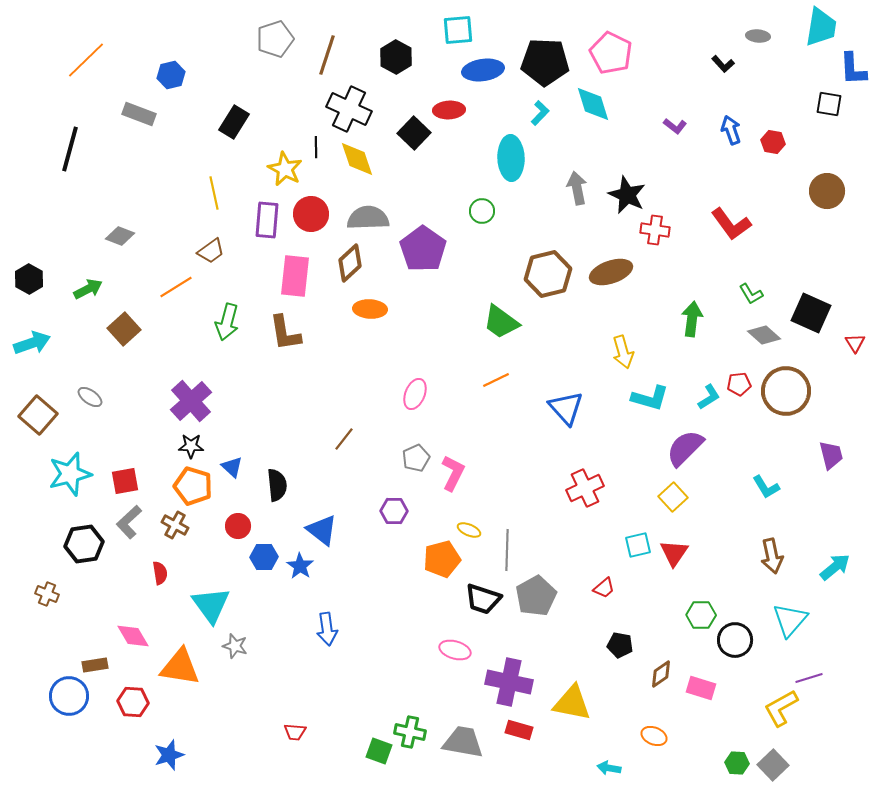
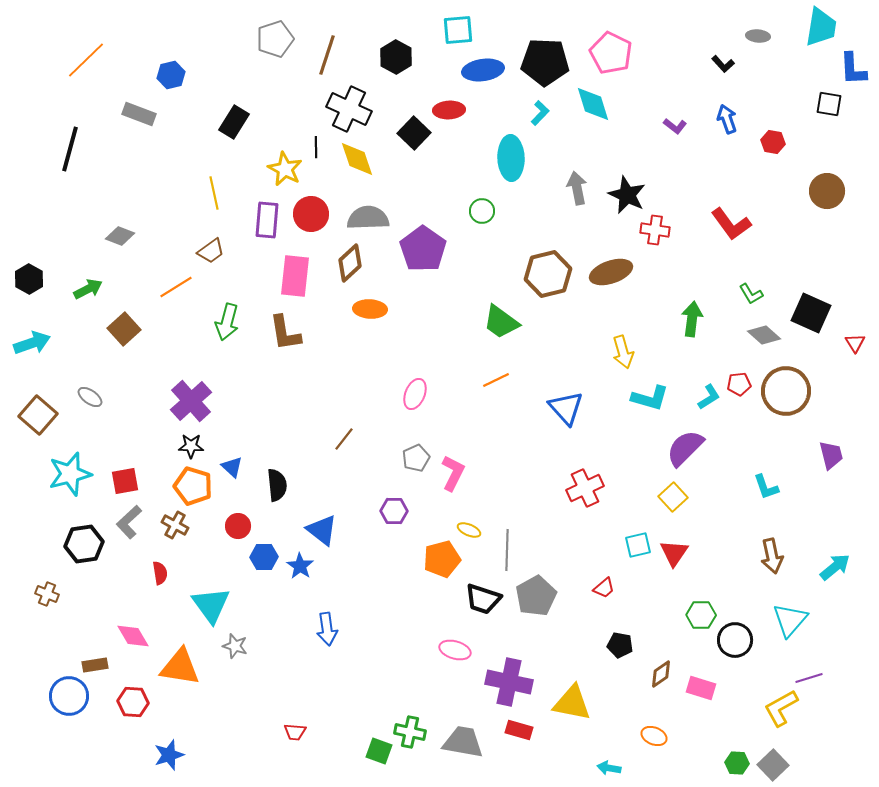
blue arrow at (731, 130): moved 4 px left, 11 px up
cyan L-shape at (766, 487): rotated 12 degrees clockwise
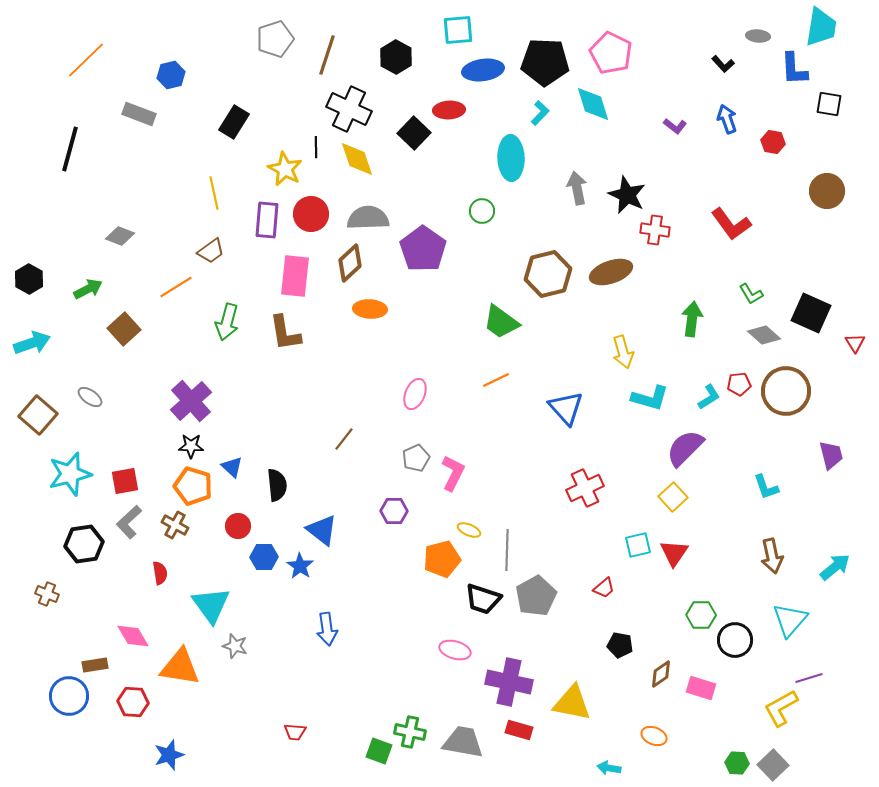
blue L-shape at (853, 69): moved 59 px left
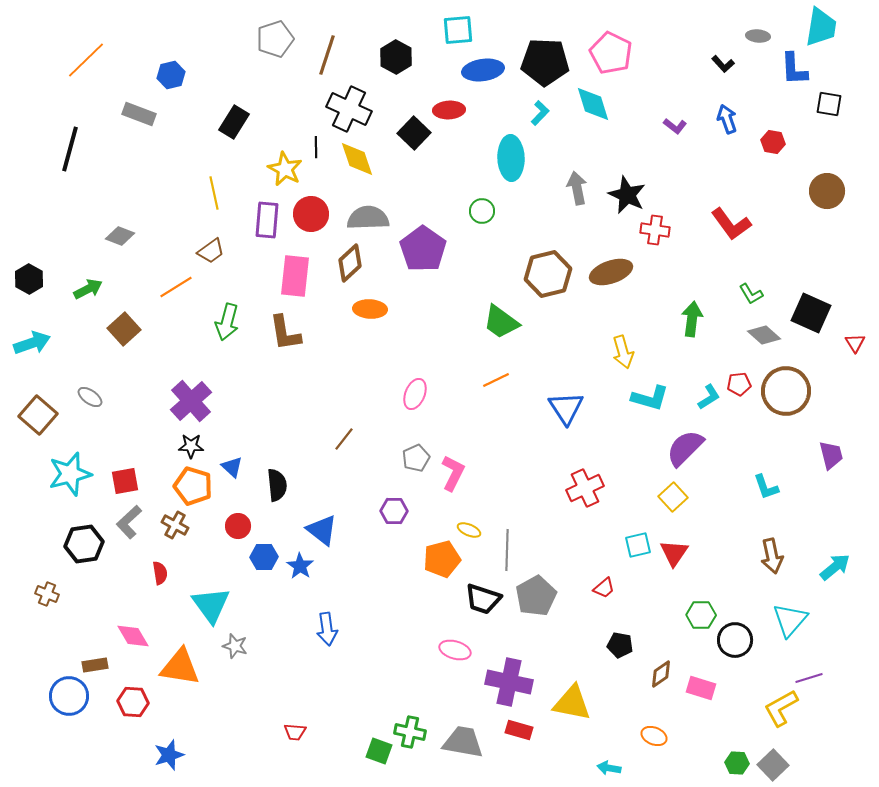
blue triangle at (566, 408): rotated 9 degrees clockwise
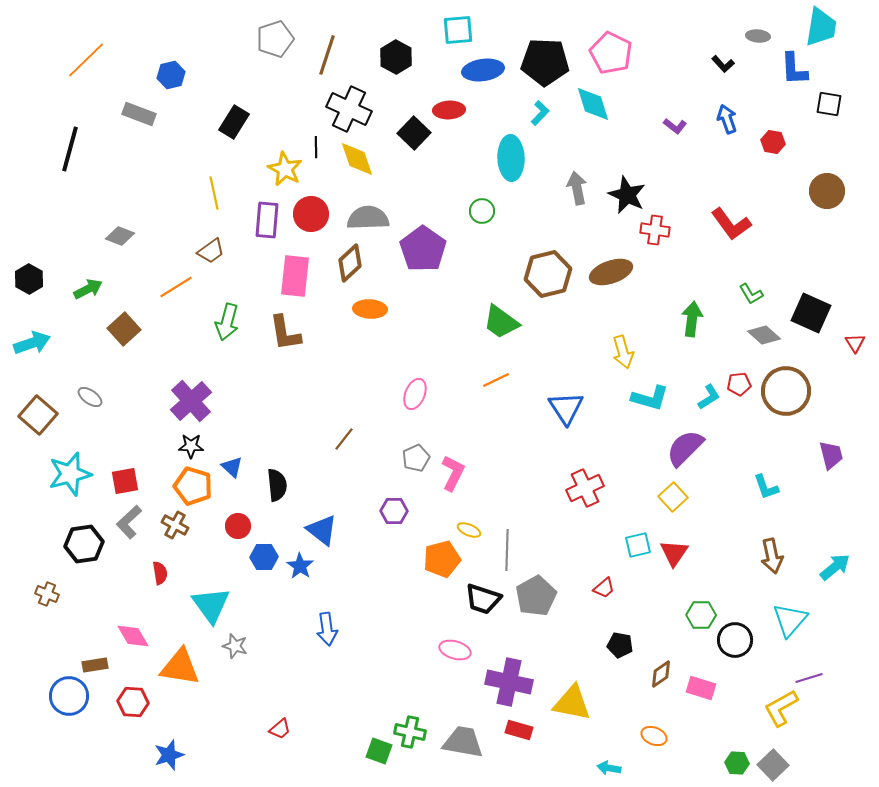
red trapezoid at (295, 732): moved 15 px left, 3 px up; rotated 45 degrees counterclockwise
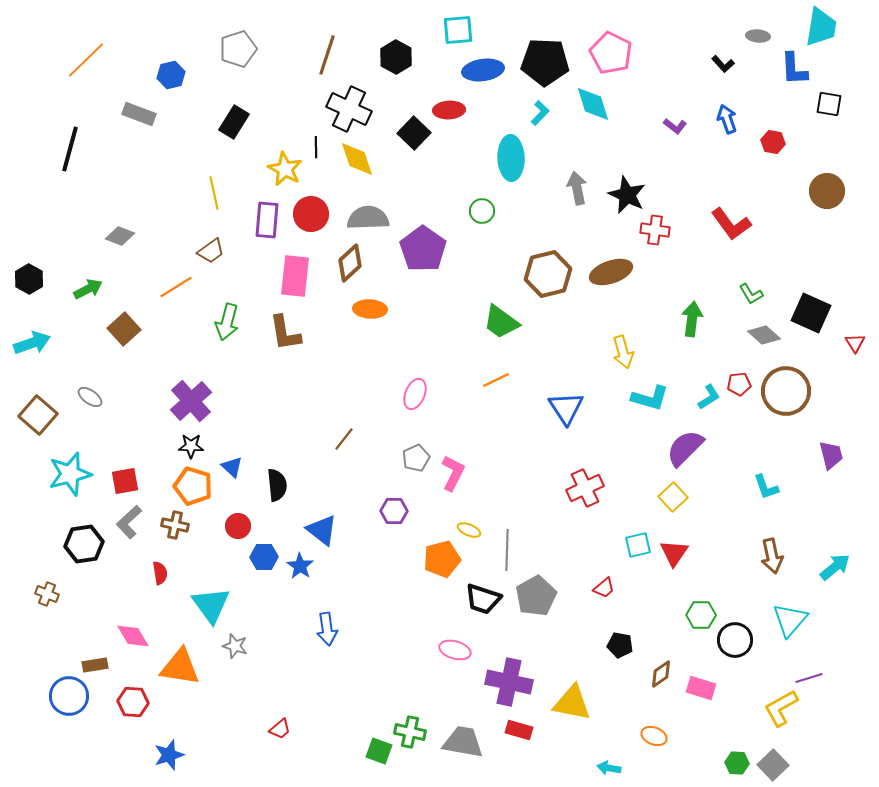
gray pentagon at (275, 39): moved 37 px left, 10 px down
brown cross at (175, 525): rotated 16 degrees counterclockwise
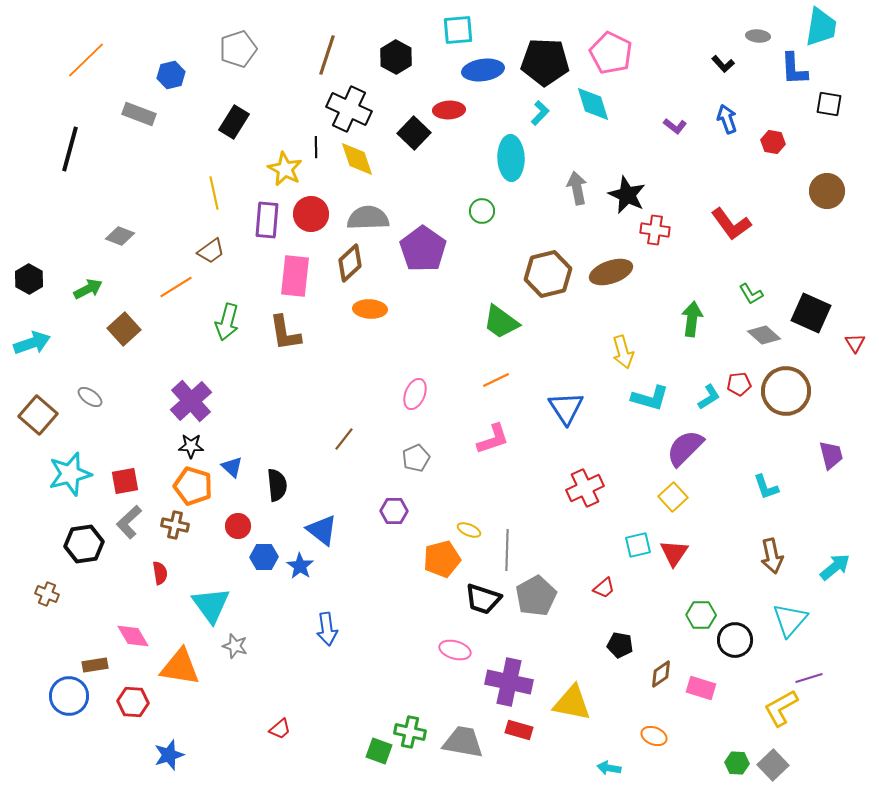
pink L-shape at (453, 473): moved 40 px right, 34 px up; rotated 45 degrees clockwise
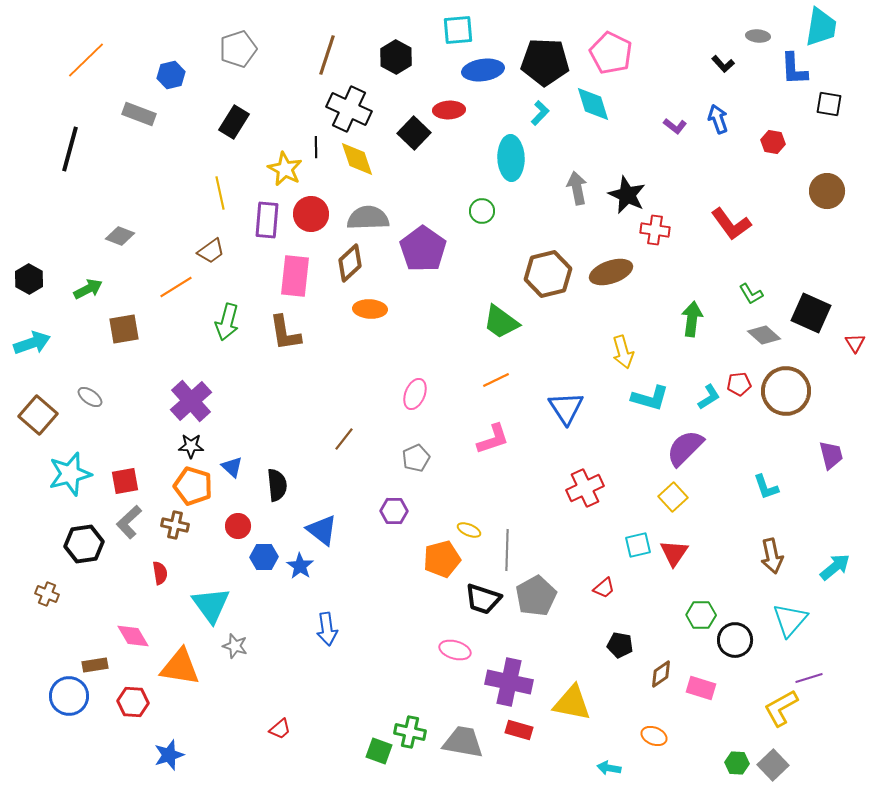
blue arrow at (727, 119): moved 9 px left
yellow line at (214, 193): moved 6 px right
brown square at (124, 329): rotated 32 degrees clockwise
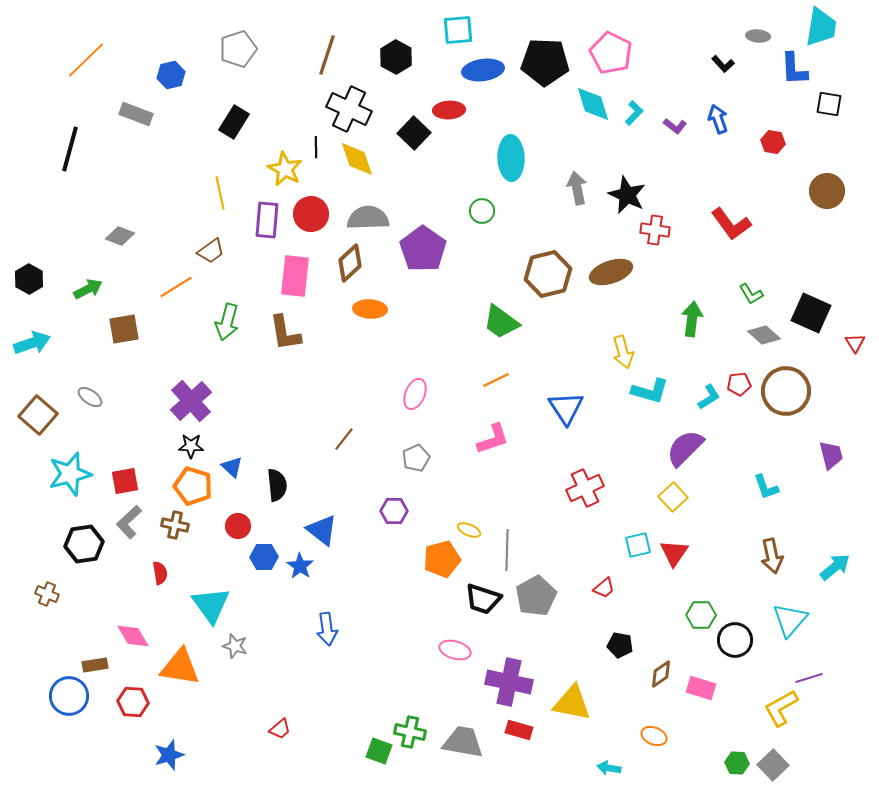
cyan L-shape at (540, 113): moved 94 px right
gray rectangle at (139, 114): moved 3 px left
cyan L-shape at (650, 398): moved 7 px up
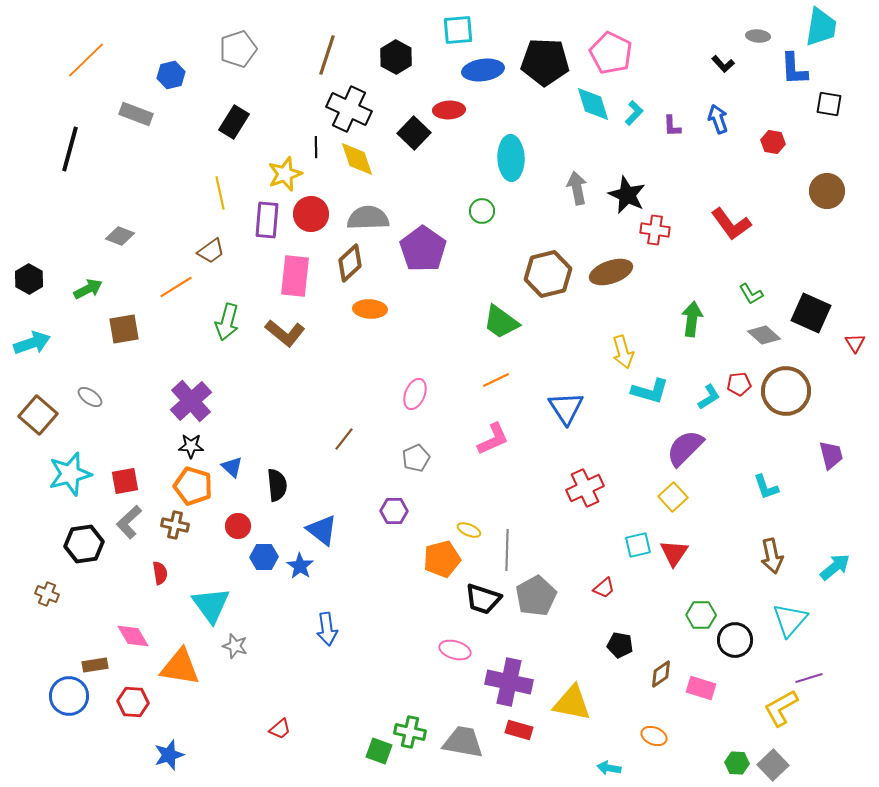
purple L-shape at (675, 126): moved 3 px left; rotated 50 degrees clockwise
yellow star at (285, 169): moved 5 px down; rotated 24 degrees clockwise
brown L-shape at (285, 333): rotated 42 degrees counterclockwise
pink L-shape at (493, 439): rotated 6 degrees counterclockwise
